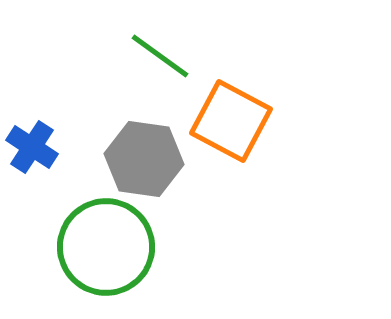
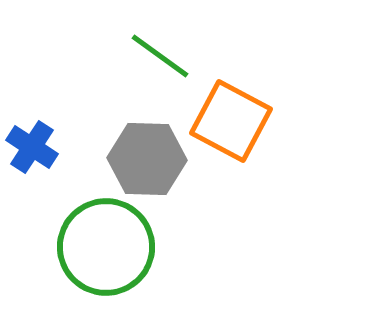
gray hexagon: moved 3 px right; rotated 6 degrees counterclockwise
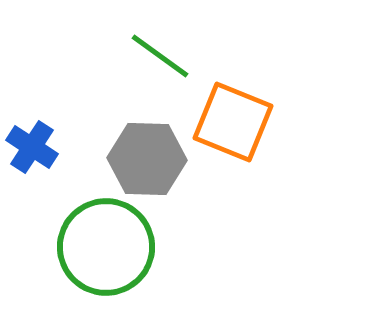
orange square: moved 2 px right, 1 px down; rotated 6 degrees counterclockwise
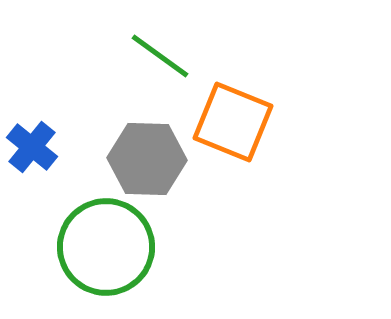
blue cross: rotated 6 degrees clockwise
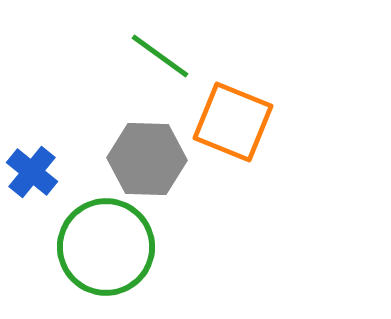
blue cross: moved 25 px down
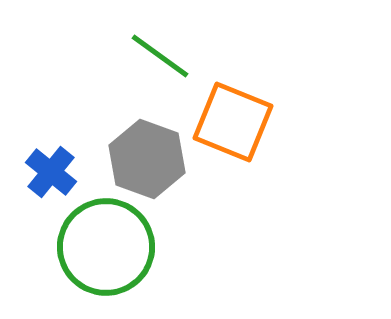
gray hexagon: rotated 18 degrees clockwise
blue cross: moved 19 px right
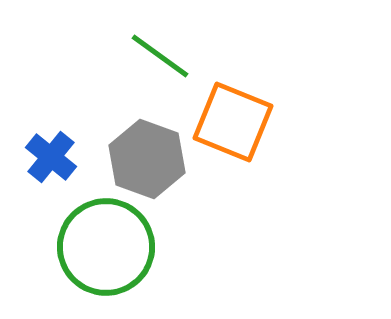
blue cross: moved 15 px up
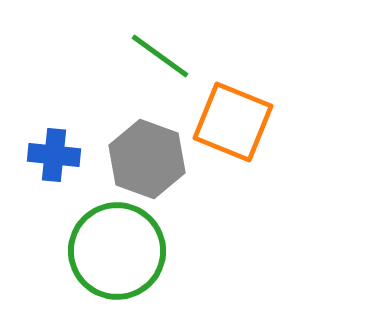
blue cross: moved 3 px right, 2 px up; rotated 33 degrees counterclockwise
green circle: moved 11 px right, 4 px down
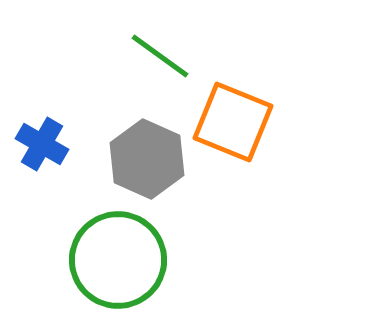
blue cross: moved 12 px left, 11 px up; rotated 24 degrees clockwise
gray hexagon: rotated 4 degrees clockwise
green circle: moved 1 px right, 9 px down
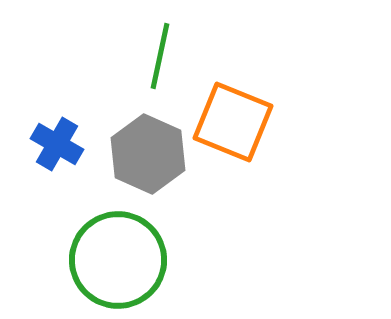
green line: rotated 66 degrees clockwise
blue cross: moved 15 px right
gray hexagon: moved 1 px right, 5 px up
